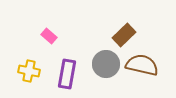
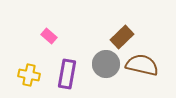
brown rectangle: moved 2 px left, 2 px down
yellow cross: moved 4 px down
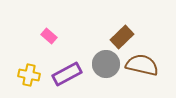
purple rectangle: rotated 52 degrees clockwise
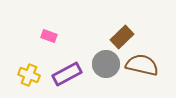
pink rectangle: rotated 21 degrees counterclockwise
yellow cross: rotated 10 degrees clockwise
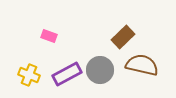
brown rectangle: moved 1 px right
gray circle: moved 6 px left, 6 px down
